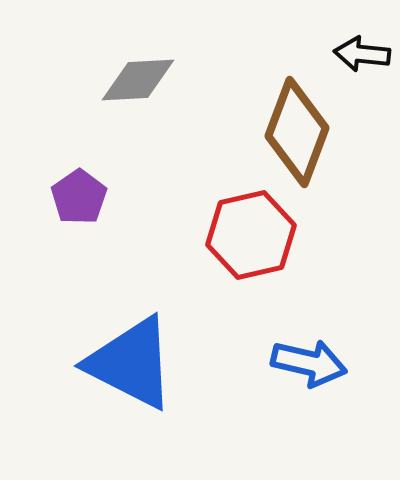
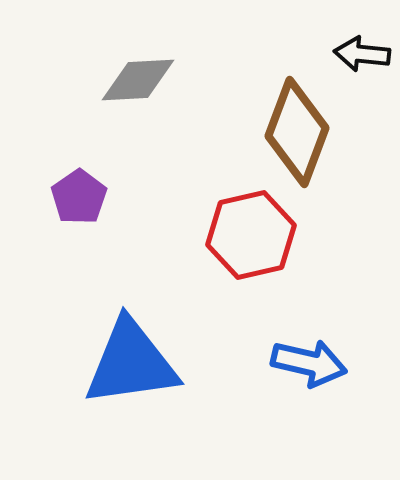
blue triangle: rotated 35 degrees counterclockwise
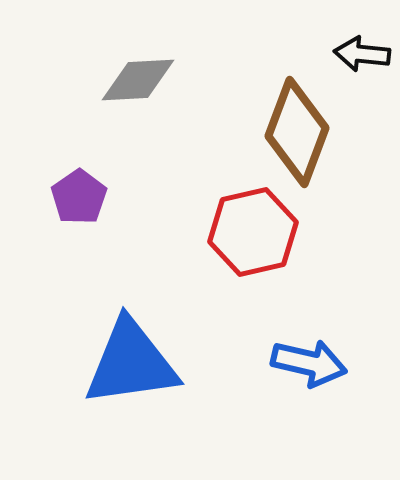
red hexagon: moved 2 px right, 3 px up
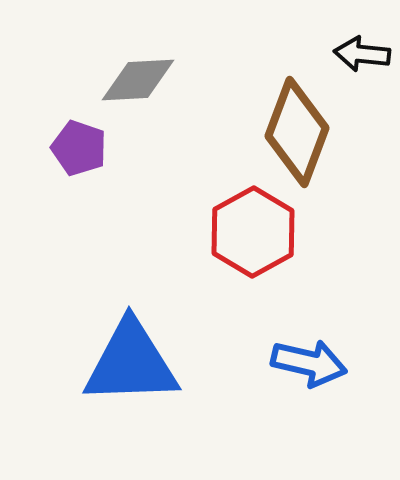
purple pentagon: moved 49 px up; rotated 18 degrees counterclockwise
red hexagon: rotated 16 degrees counterclockwise
blue triangle: rotated 6 degrees clockwise
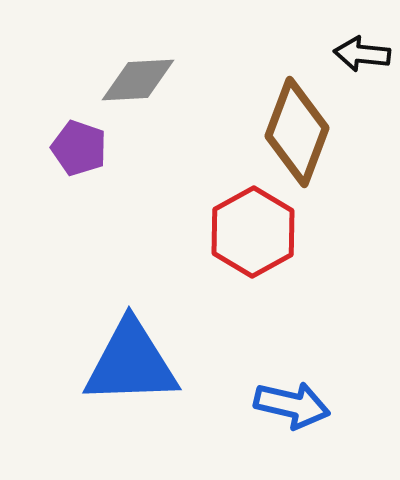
blue arrow: moved 17 px left, 42 px down
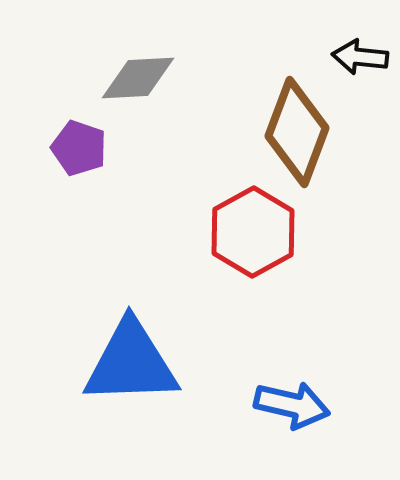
black arrow: moved 2 px left, 3 px down
gray diamond: moved 2 px up
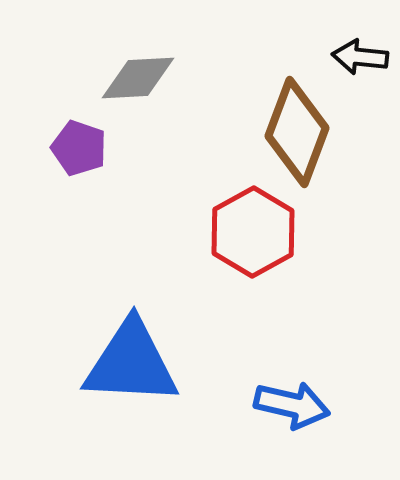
blue triangle: rotated 5 degrees clockwise
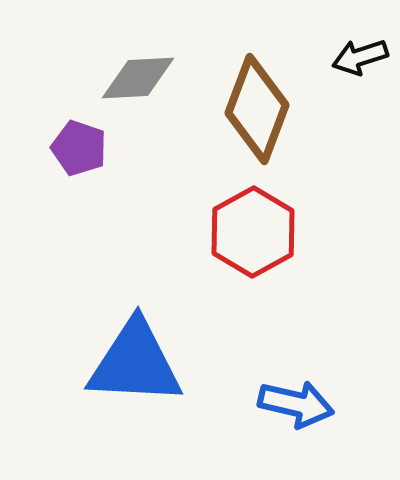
black arrow: rotated 24 degrees counterclockwise
brown diamond: moved 40 px left, 23 px up
blue triangle: moved 4 px right
blue arrow: moved 4 px right, 1 px up
